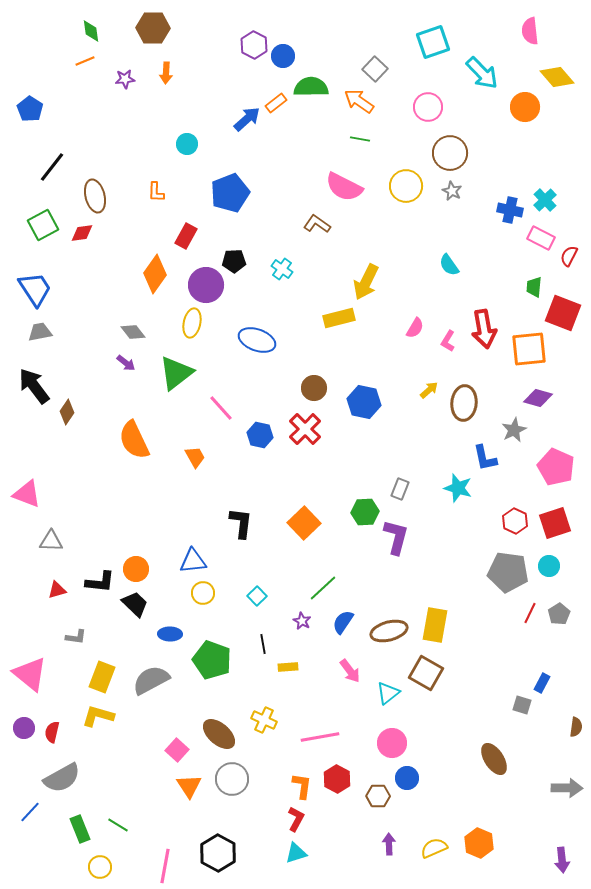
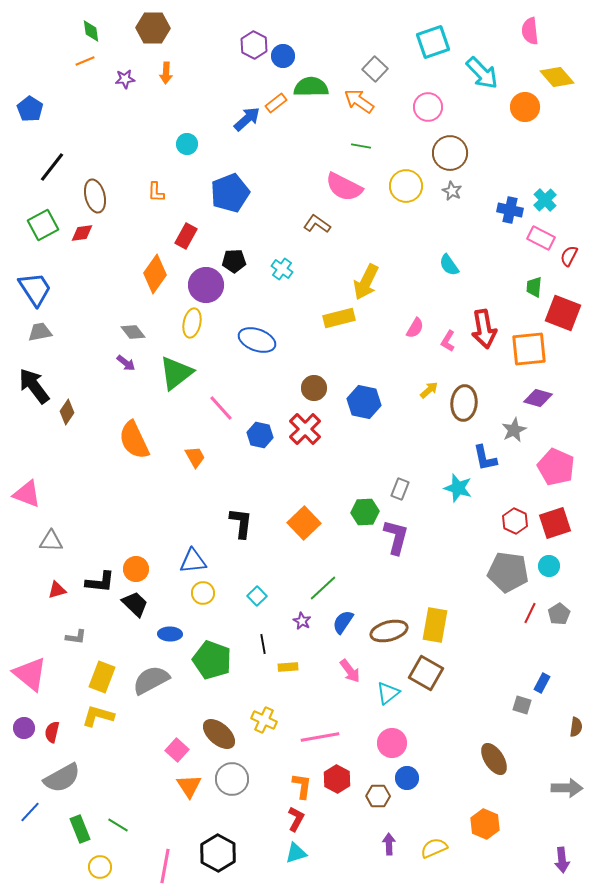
green line at (360, 139): moved 1 px right, 7 px down
orange hexagon at (479, 843): moved 6 px right, 19 px up
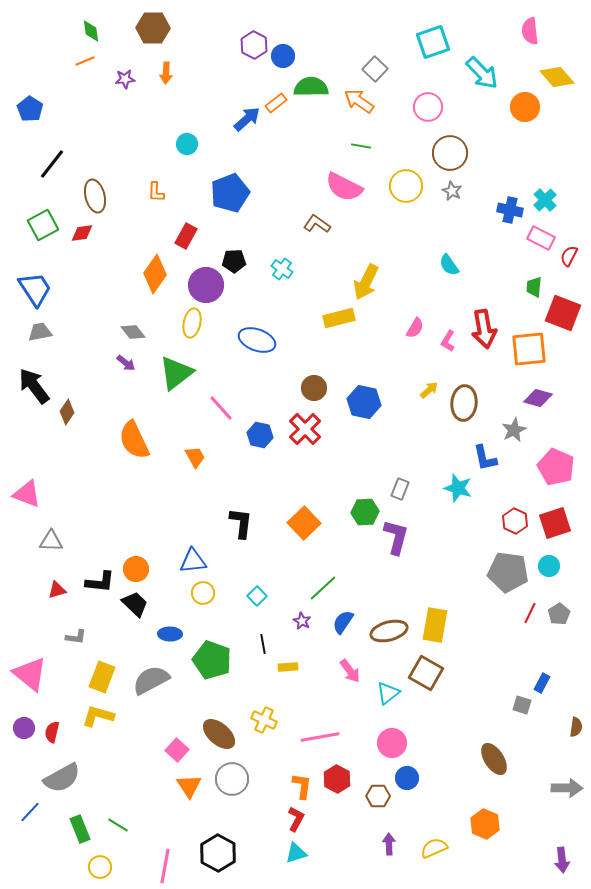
black line at (52, 167): moved 3 px up
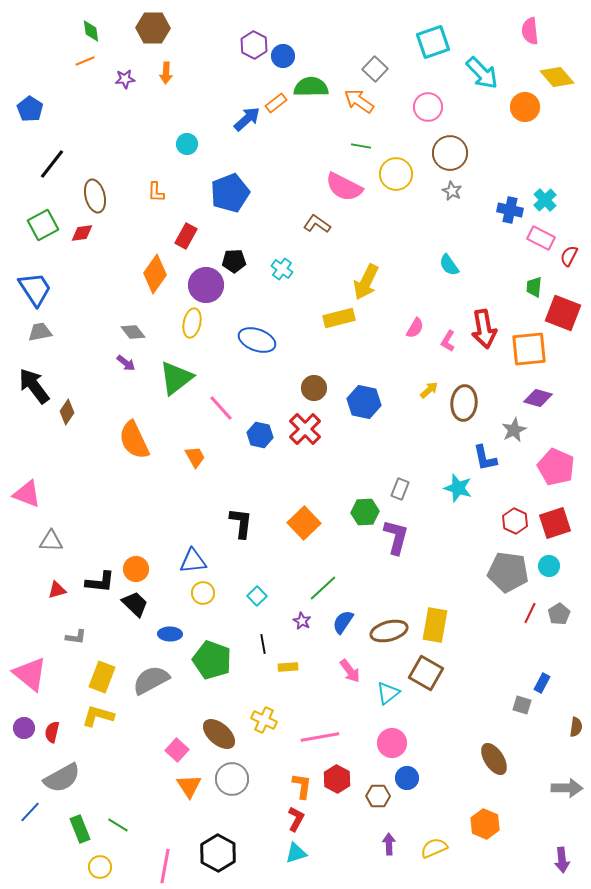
yellow circle at (406, 186): moved 10 px left, 12 px up
green triangle at (176, 373): moved 5 px down
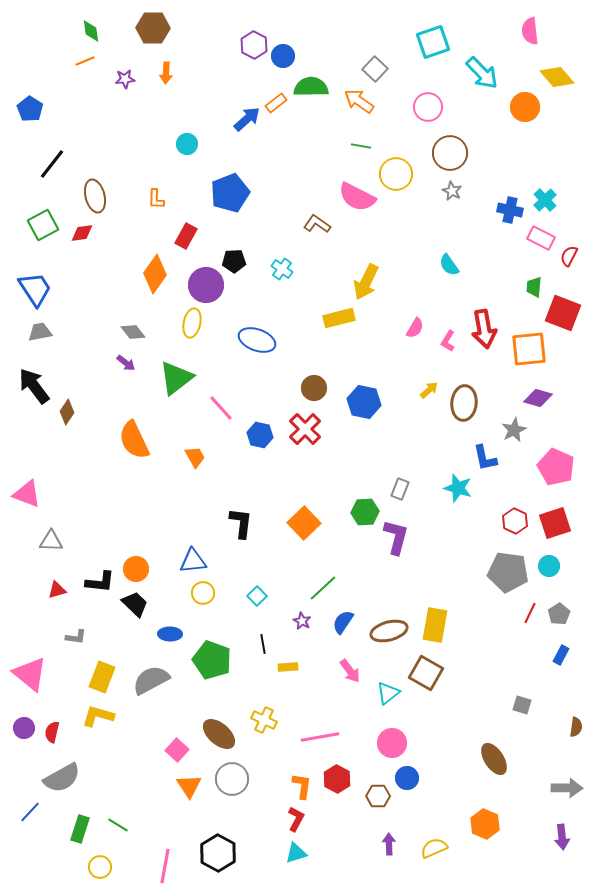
pink semicircle at (344, 187): moved 13 px right, 10 px down
orange L-shape at (156, 192): moved 7 px down
blue rectangle at (542, 683): moved 19 px right, 28 px up
green rectangle at (80, 829): rotated 40 degrees clockwise
purple arrow at (562, 860): moved 23 px up
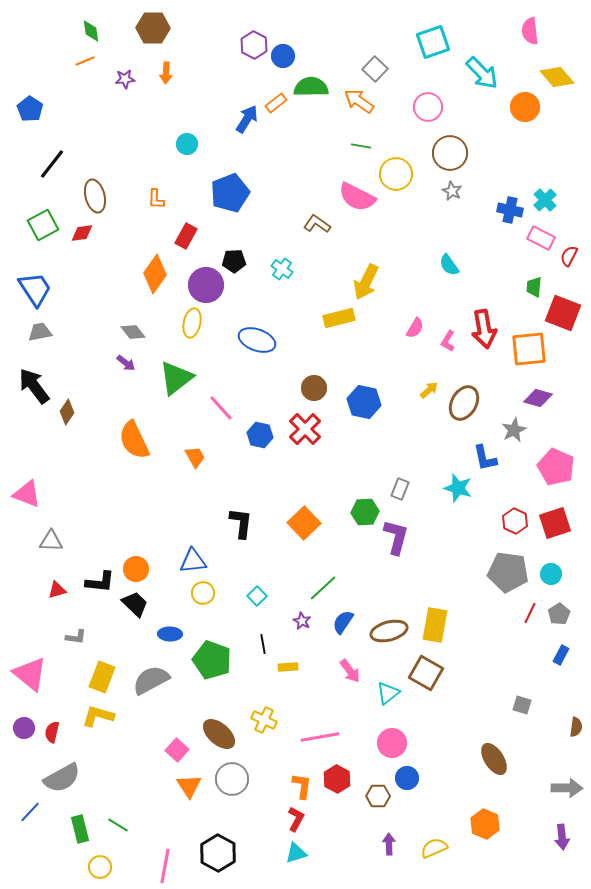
blue arrow at (247, 119): rotated 16 degrees counterclockwise
brown ellipse at (464, 403): rotated 24 degrees clockwise
cyan circle at (549, 566): moved 2 px right, 8 px down
green rectangle at (80, 829): rotated 32 degrees counterclockwise
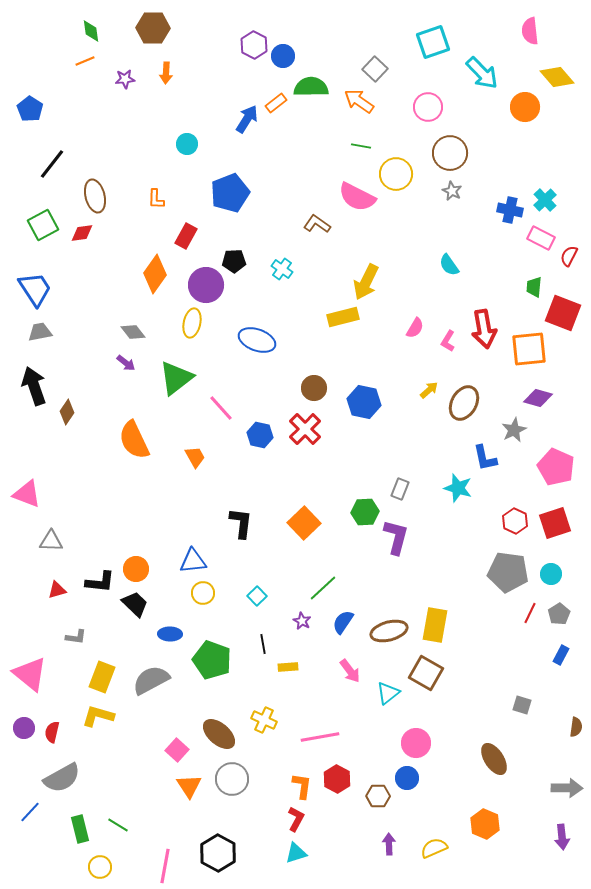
yellow rectangle at (339, 318): moved 4 px right, 1 px up
black arrow at (34, 386): rotated 18 degrees clockwise
pink circle at (392, 743): moved 24 px right
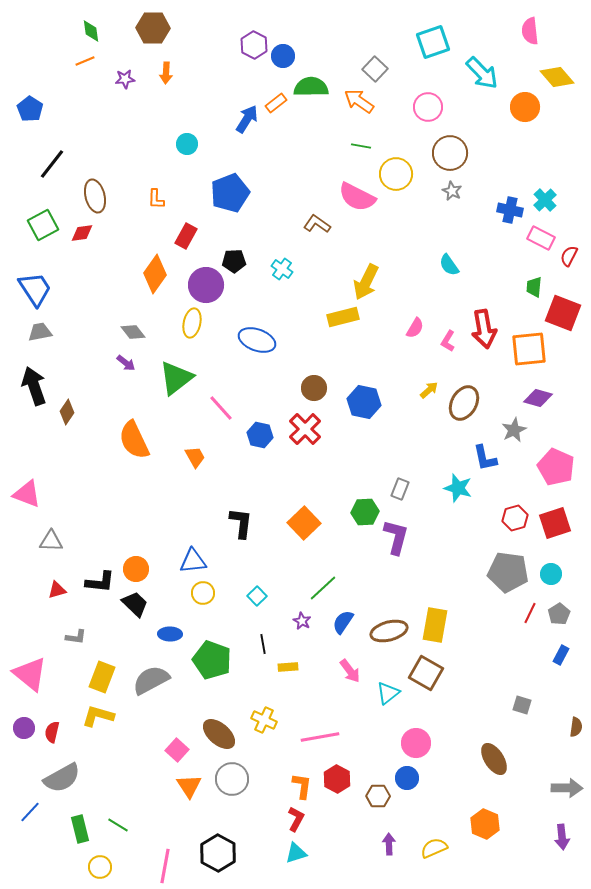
red hexagon at (515, 521): moved 3 px up; rotated 20 degrees clockwise
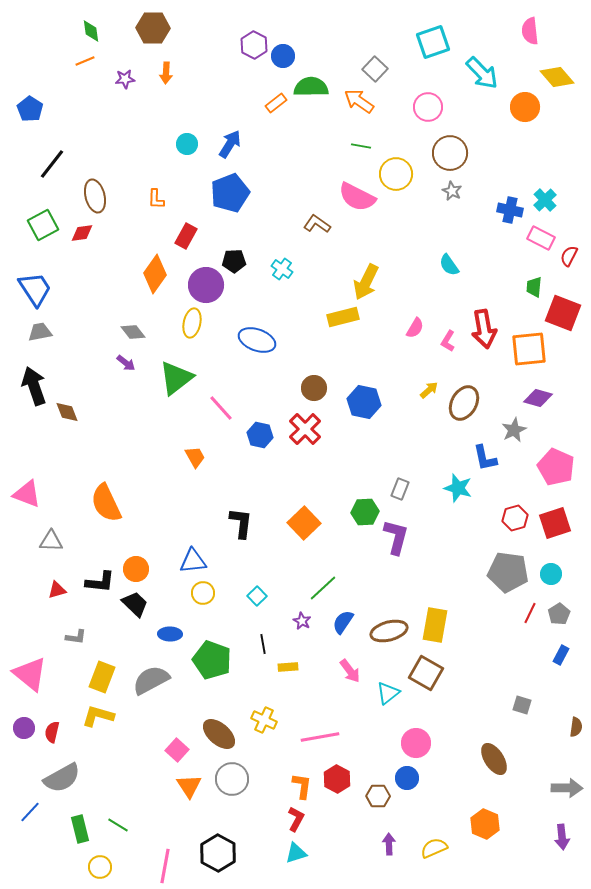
blue arrow at (247, 119): moved 17 px left, 25 px down
brown diamond at (67, 412): rotated 55 degrees counterclockwise
orange semicircle at (134, 440): moved 28 px left, 63 px down
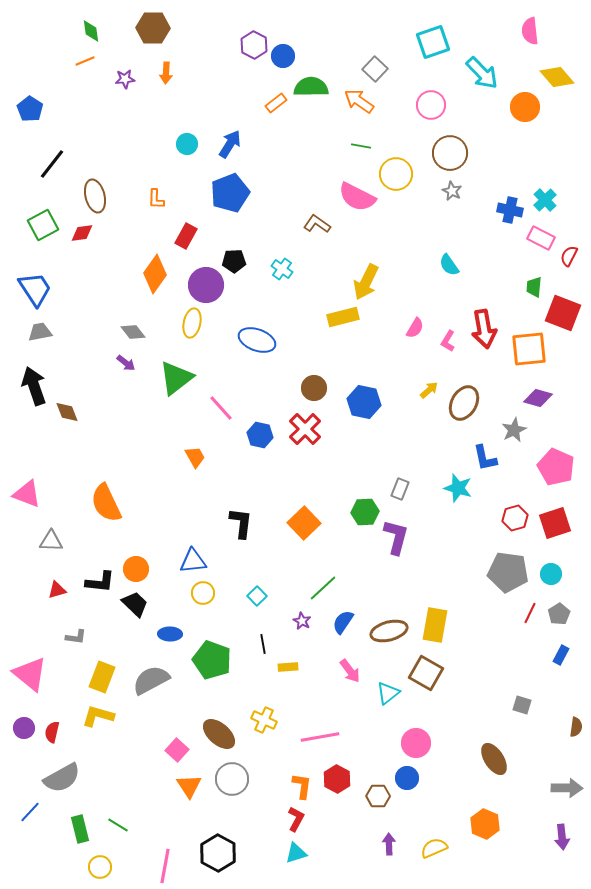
pink circle at (428, 107): moved 3 px right, 2 px up
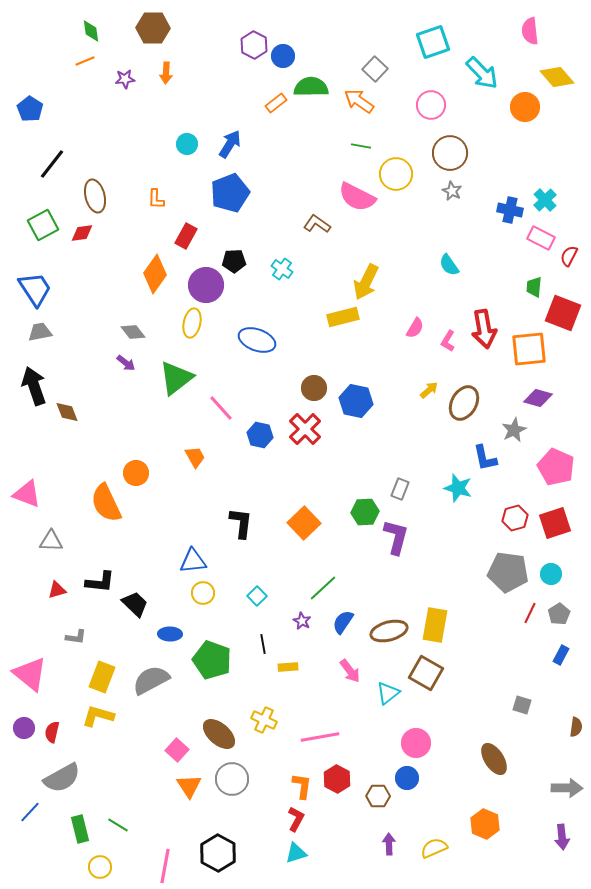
blue hexagon at (364, 402): moved 8 px left, 1 px up
orange circle at (136, 569): moved 96 px up
